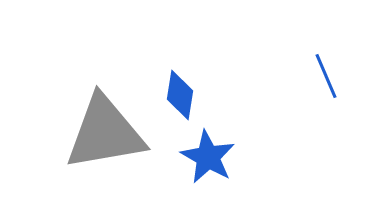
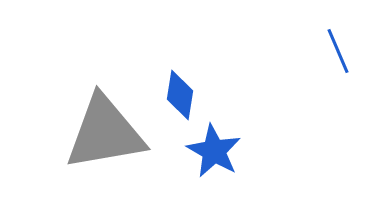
blue line: moved 12 px right, 25 px up
blue star: moved 6 px right, 6 px up
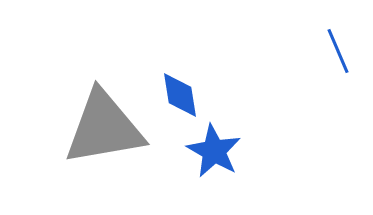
blue diamond: rotated 18 degrees counterclockwise
gray triangle: moved 1 px left, 5 px up
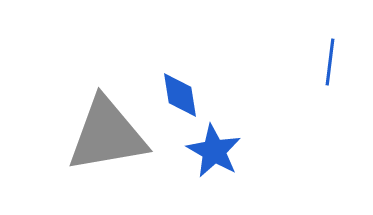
blue line: moved 8 px left, 11 px down; rotated 30 degrees clockwise
gray triangle: moved 3 px right, 7 px down
